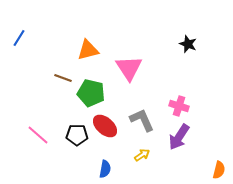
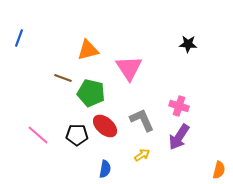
blue line: rotated 12 degrees counterclockwise
black star: rotated 18 degrees counterclockwise
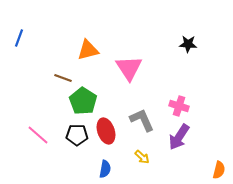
green pentagon: moved 8 px left, 8 px down; rotated 20 degrees clockwise
red ellipse: moved 1 px right, 5 px down; rotated 30 degrees clockwise
yellow arrow: moved 2 px down; rotated 77 degrees clockwise
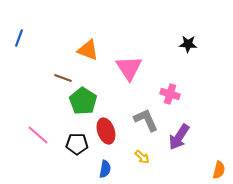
orange triangle: rotated 35 degrees clockwise
pink cross: moved 9 px left, 12 px up
gray L-shape: moved 4 px right
black pentagon: moved 9 px down
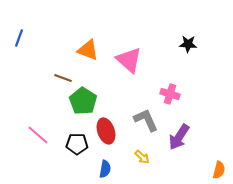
pink triangle: moved 8 px up; rotated 16 degrees counterclockwise
